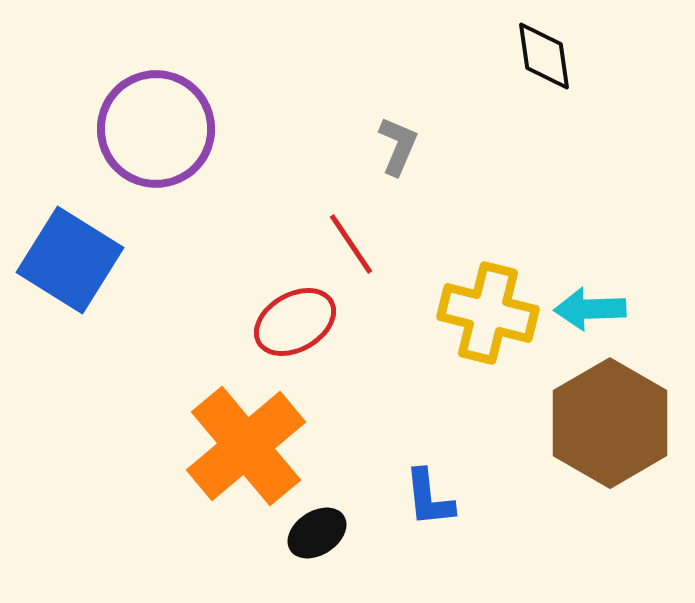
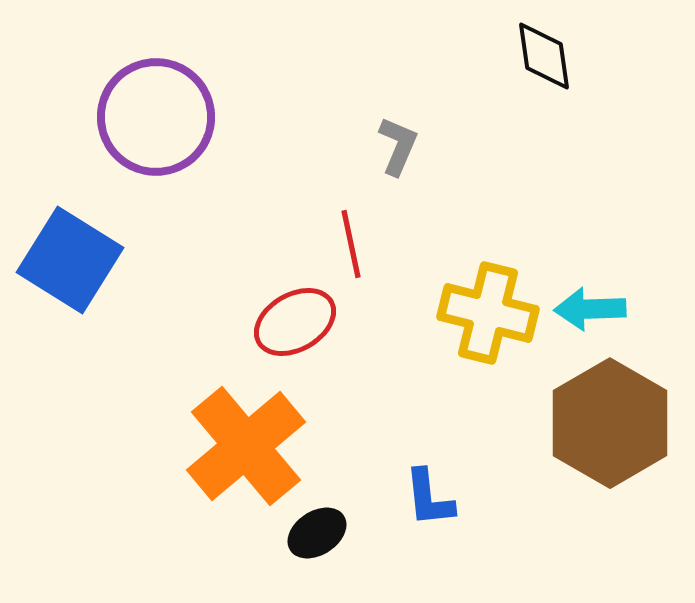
purple circle: moved 12 px up
red line: rotated 22 degrees clockwise
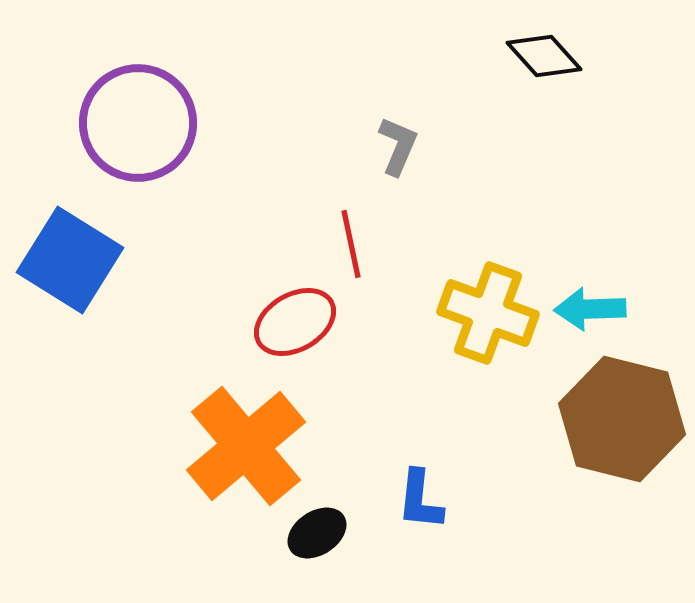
black diamond: rotated 34 degrees counterclockwise
purple circle: moved 18 px left, 6 px down
yellow cross: rotated 6 degrees clockwise
brown hexagon: moved 12 px right, 4 px up; rotated 16 degrees counterclockwise
blue L-shape: moved 9 px left, 2 px down; rotated 12 degrees clockwise
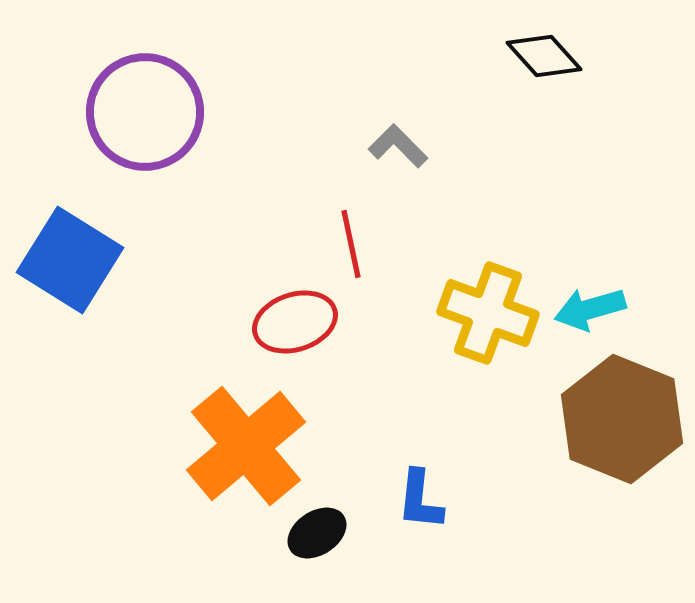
purple circle: moved 7 px right, 11 px up
gray L-shape: rotated 68 degrees counterclockwise
cyan arrow: rotated 14 degrees counterclockwise
red ellipse: rotated 12 degrees clockwise
brown hexagon: rotated 8 degrees clockwise
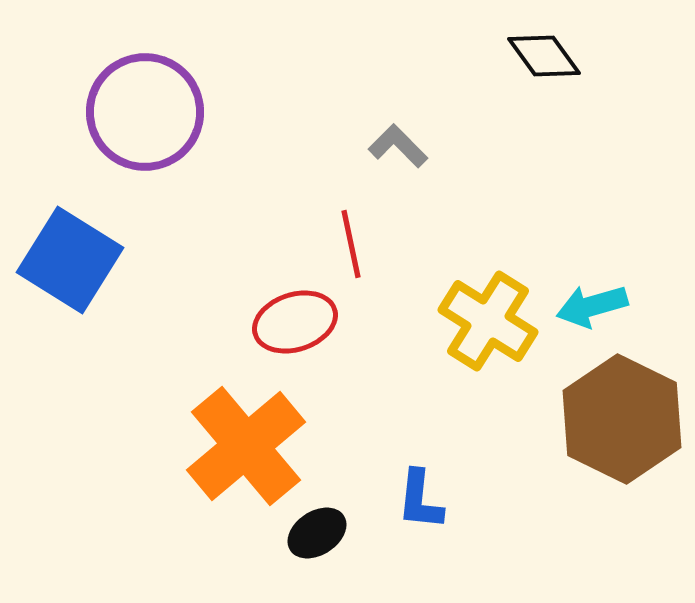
black diamond: rotated 6 degrees clockwise
cyan arrow: moved 2 px right, 3 px up
yellow cross: moved 8 px down; rotated 12 degrees clockwise
brown hexagon: rotated 4 degrees clockwise
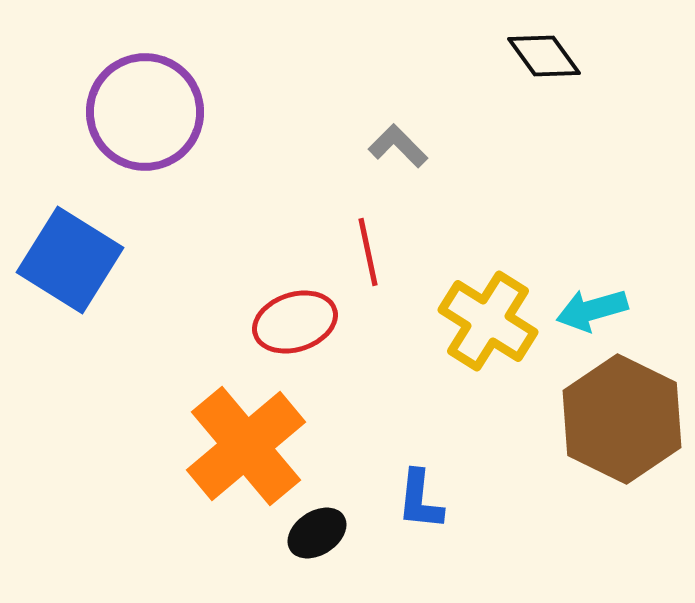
red line: moved 17 px right, 8 px down
cyan arrow: moved 4 px down
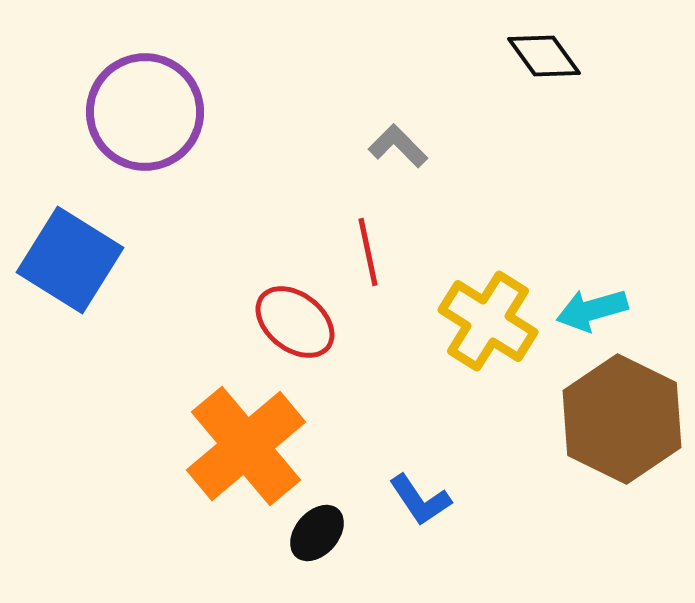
red ellipse: rotated 56 degrees clockwise
blue L-shape: rotated 40 degrees counterclockwise
black ellipse: rotated 16 degrees counterclockwise
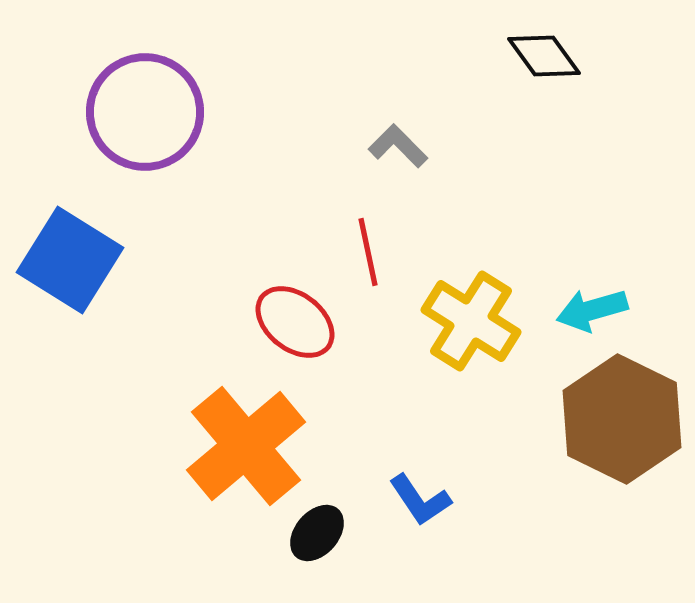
yellow cross: moved 17 px left
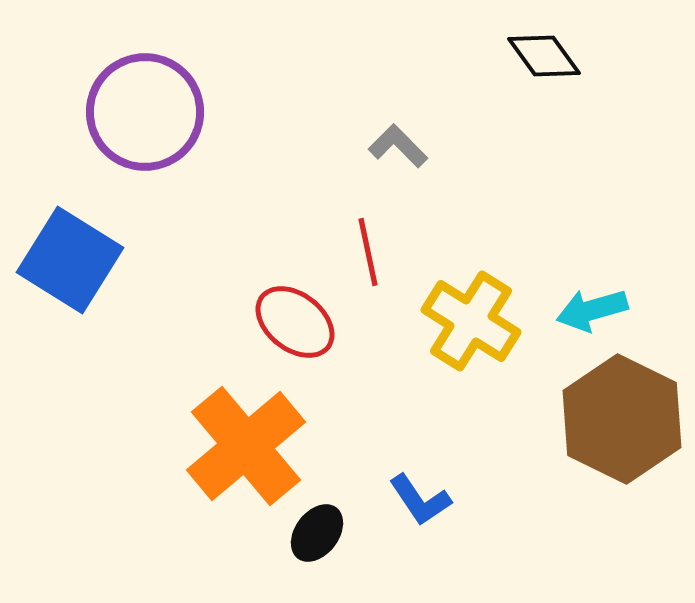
black ellipse: rotated 4 degrees counterclockwise
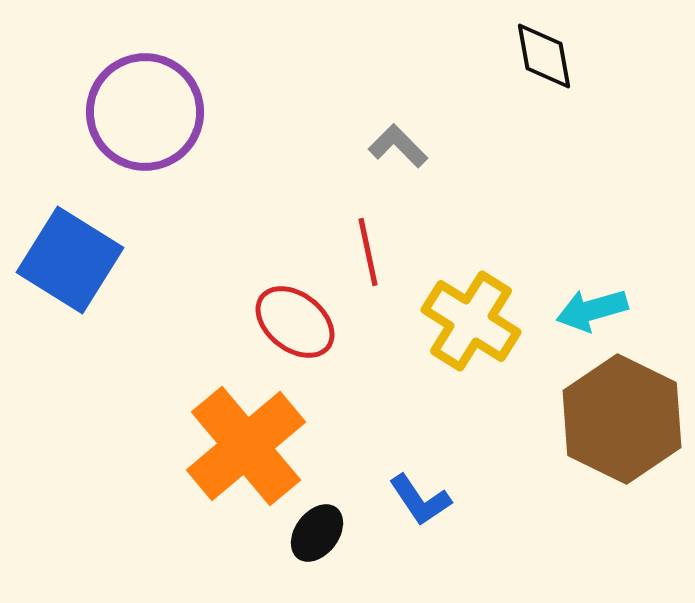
black diamond: rotated 26 degrees clockwise
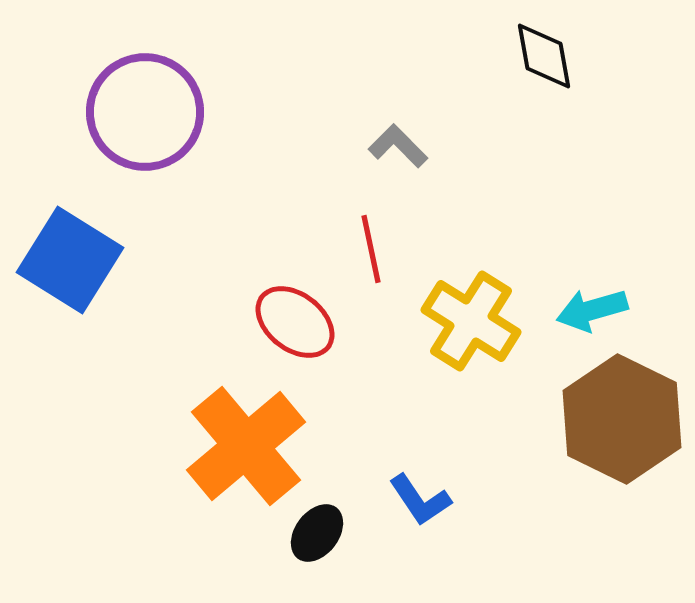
red line: moved 3 px right, 3 px up
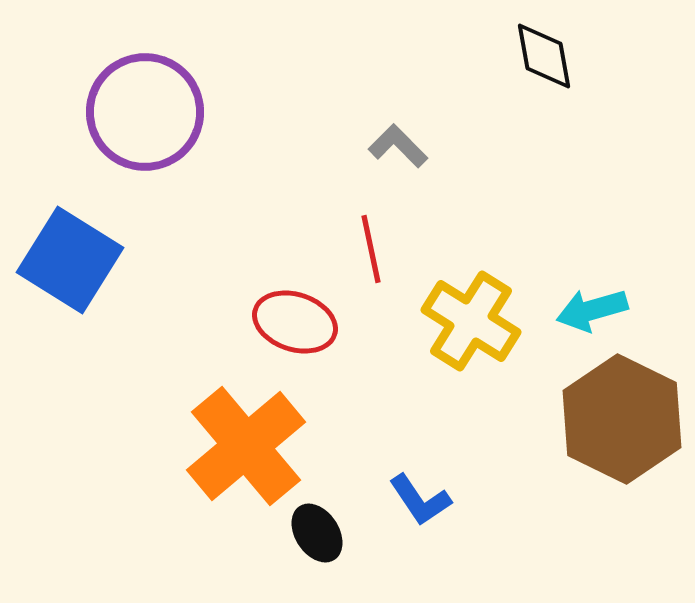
red ellipse: rotated 20 degrees counterclockwise
black ellipse: rotated 70 degrees counterclockwise
